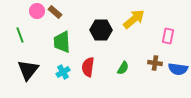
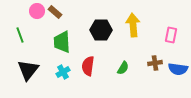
yellow arrow: moved 1 px left, 6 px down; rotated 55 degrees counterclockwise
pink rectangle: moved 3 px right, 1 px up
brown cross: rotated 16 degrees counterclockwise
red semicircle: moved 1 px up
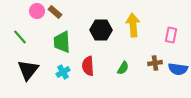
green line: moved 2 px down; rotated 21 degrees counterclockwise
red semicircle: rotated 12 degrees counterclockwise
